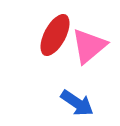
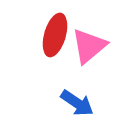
red ellipse: rotated 12 degrees counterclockwise
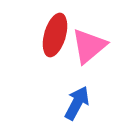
blue arrow: rotated 96 degrees counterclockwise
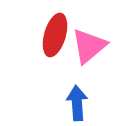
blue arrow: rotated 32 degrees counterclockwise
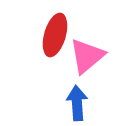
pink triangle: moved 2 px left, 10 px down
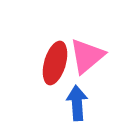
red ellipse: moved 28 px down
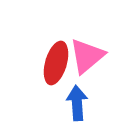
red ellipse: moved 1 px right
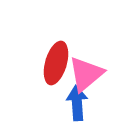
pink triangle: moved 1 px left, 18 px down
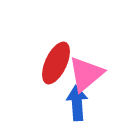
red ellipse: rotated 9 degrees clockwise
